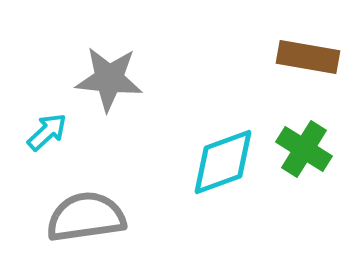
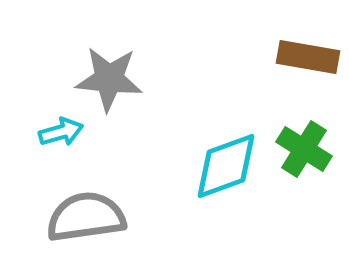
cyan arrow: moved 14 px right; rotated 27 degrees clockwise
cyan diamond: moved 3 px right, 4 px down
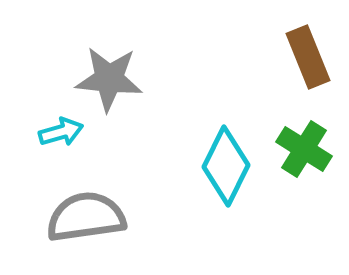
brown rectangle: rotated 58 degrees clockwise
cyan diamond: rotated 44 degrees counterclockwise
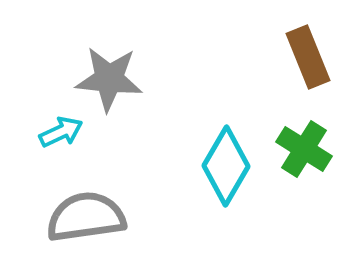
cyan arrow: rotated 9 degrees counterclockwise
cyan diamond: rotated 4 degrees clockwise
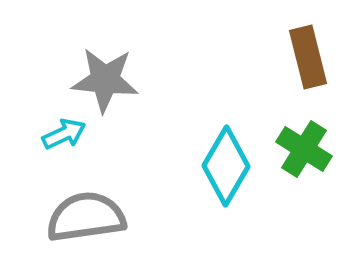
brown rectangle: rotated 8 degrees clockwise
gray star: moved 4 px left, 1 px down
cyan arrow: moved 3 px right, 2 px down
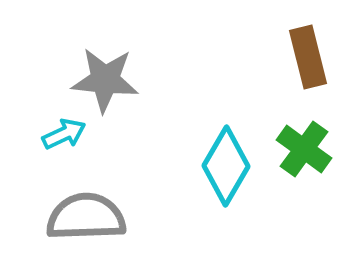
green cross: rotated 4 degrees clockwise
gray semicircle: rotated 6 degrees clockwise
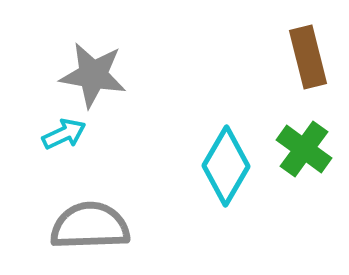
gray star: moved 12 px left, 5 px up; rotated 4 degrees clockwise
gray semicircle: moved 4 px right, 9 px down
